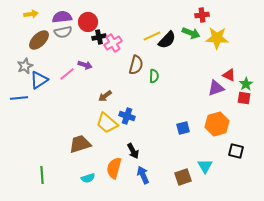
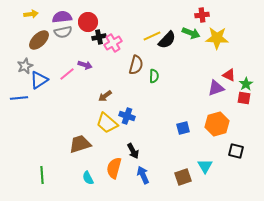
cyan semicircle: rotated 80 degrees clockwise
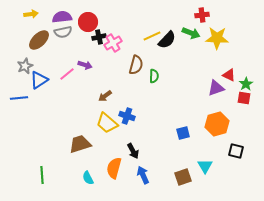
blue square: moved 5 px down
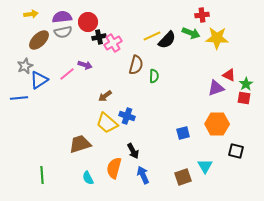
orange hexagon: rotated 15 degrees clockwise
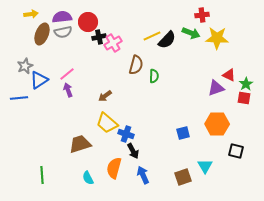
brown ellipse: moved 3 px right, 6 px up; rotated 25 degrees counterclockwise
purple arrow: moved 17 px left, 25 px down; rotated 128 degrees counterclockwise
blue cross: moved 1 px left, 18 px down
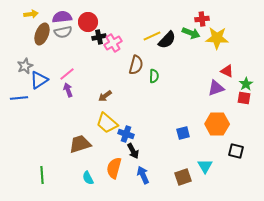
red cross: moved 4 px down
red triangle: moved 2 px left, 4 px up
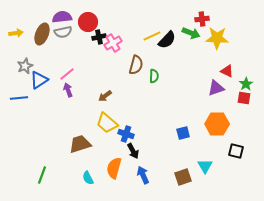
yellow arrow: moved 15 px left, 19 px down
green line: rotated 24 degrees clockwise
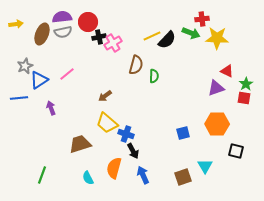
yellow arrow: moved 9 px up
purple arrow: moved 17 px left, 18 px down
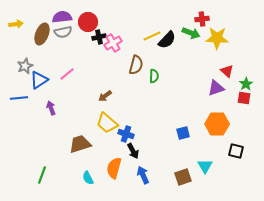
red triangle: rotated 16 degrees clockwise
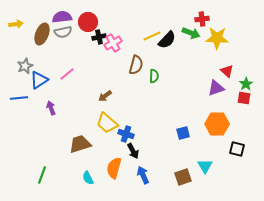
black square: moved 1 px right, 2 px up
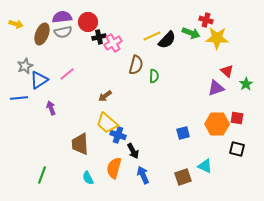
red cross: moved 4 px right, 1 px down; rotated 24 degrees clockwise
yellow arrow: rotated 24 degrees clockwise
red square: moved 7 px left, 20 px down
blue cross: moved 8 px left, 1 px down
brown trapezoid: rotated 75 degrees counterclockwise
cyan triangle: rotated 35 degrees counterclockwise
